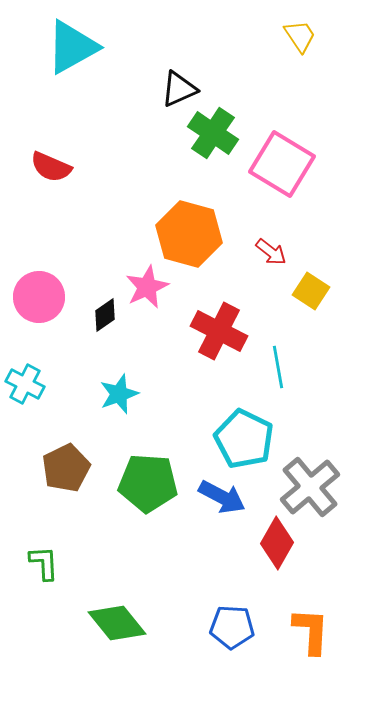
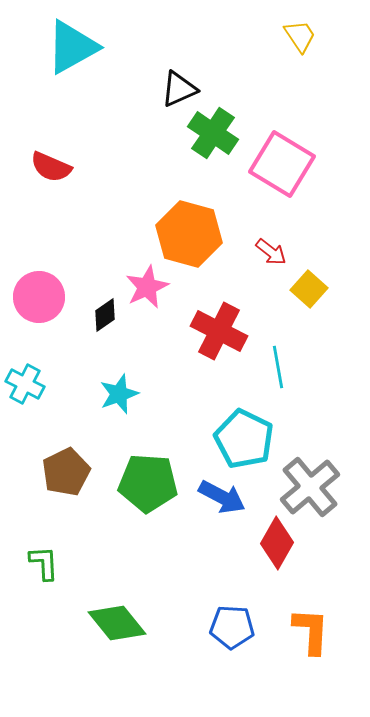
yellow square: moved 2 px left, 2 px up; rotated 9 degrees clockwise
brown pentagon: moved 4 px down
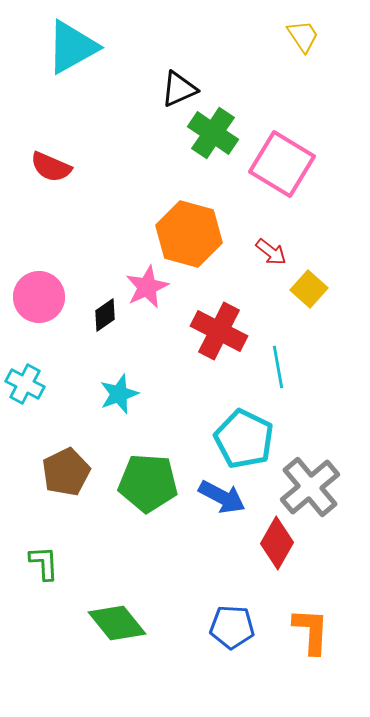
yellow trapezoid: moved 3 px right
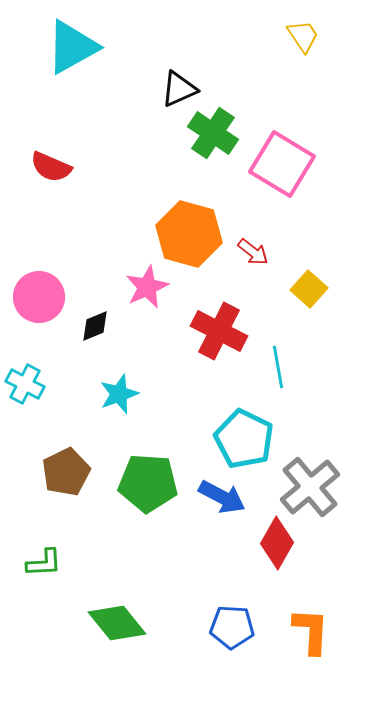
red arrow: moved 18 px left
black diamond: moved 10 px left, 11 px down; rotated 12 degrees clockwise
green L-shape: rotated 90 degrees clockwise
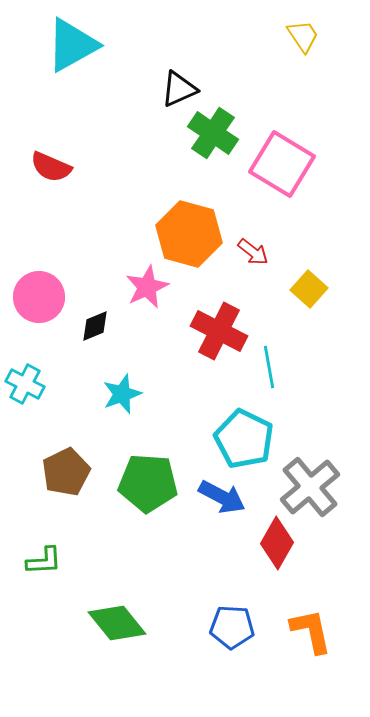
cyan triangle: moved 2 px up
cyan line: moved 9 px left
cyan star: moved 3 px right
green L-shape: moved 2 px up
orange L-shape: rotated 15 degrees counterclockwise
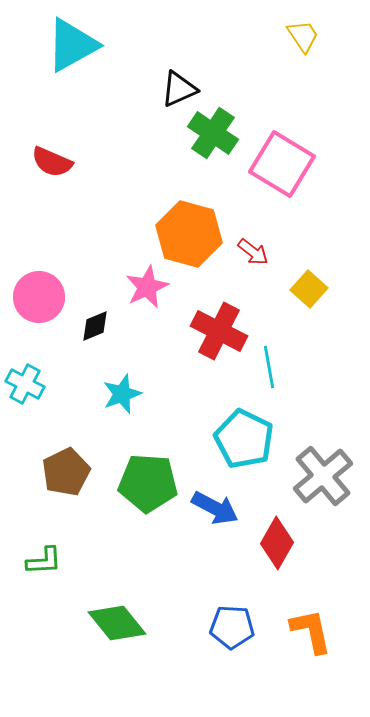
red semicircle: moved 1 px right, 5 px up
gray cross: moved 13 px right, 11 px up
blue arrow: moved 7 px left, 11 px down
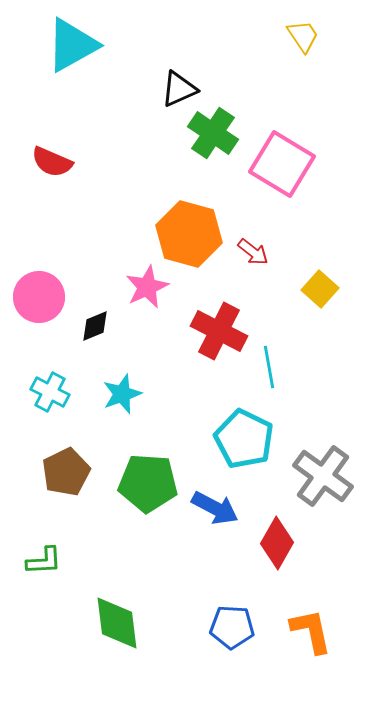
yellow square: moved 11 px right
cyan cross: moved 25 px right, 8 px down
gray cross: rotated 14 degrees counterclockwise
green diamond: rotated 32 degrees clockwise
